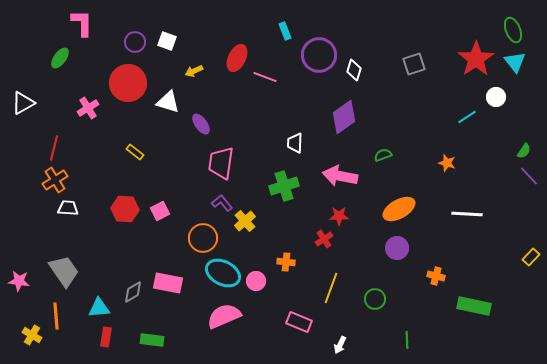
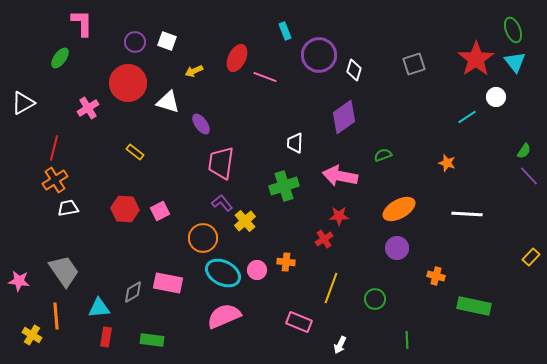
white trapezoid at (68, 208): rotated 15 degrees counterclockwise
pink circle at (256, 281): moved 1 px right, 11 px up
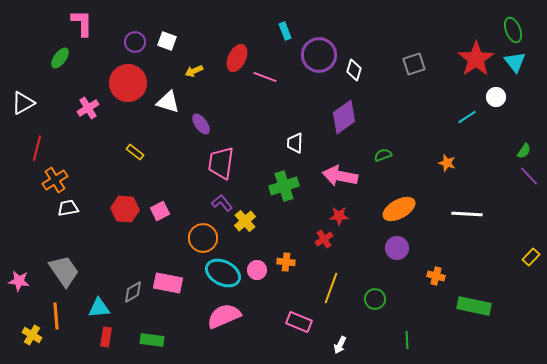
red line at (54, 148): moved 17 px left
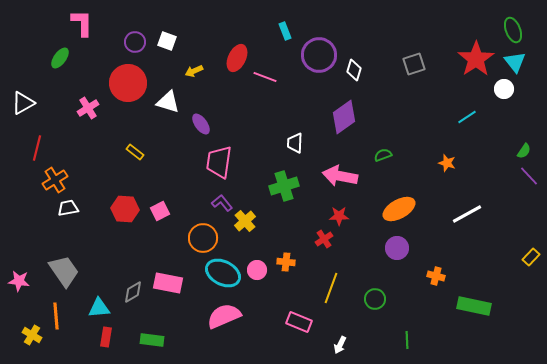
white circle at (496, 97): moved 8 px right, 8 px up
pink trapezoid at (221, 163): moved 2 px left, 1 px up
white line at (467, 214): rotated 32 degrees counterclockwise
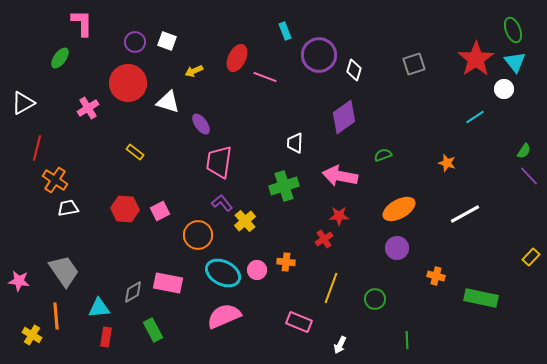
cyan line at (467, 117): moved 8 px right
orange cross at (55, 180): rotated 25 degrees counterclockwise
white line at (467, 214): moved 2 px left
orange circle at (203, 238): moved 5 px left, 3 px up
green rectangle at (474, 306): moved 7 px right, 8 px up
green rectangle at (152, 340): moved 1 px right, 10 px up; rotated 55 degrees clockwise
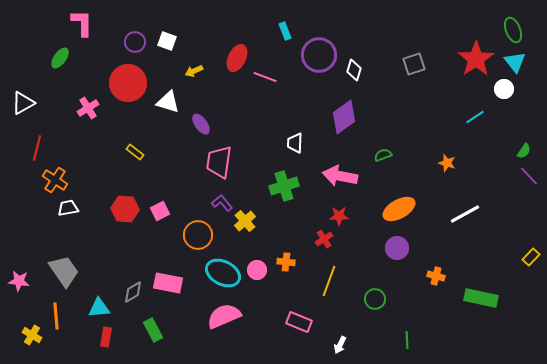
yellow line at (331, 288): moved 2 px left, 7 px up
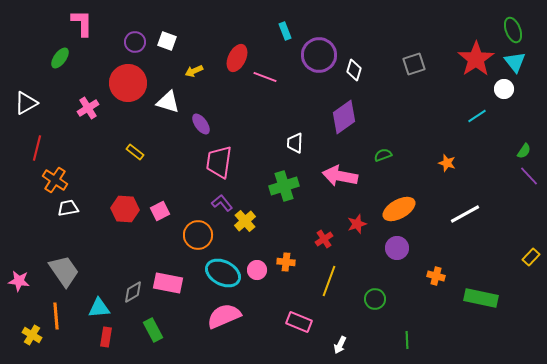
white triangle at (23, 103): moved 3 px right
cyan line at (475, 117): moved 2 px right, 1 px up
red star at (339, 216): moved 18 px right, 8 px down; rotated 18 degrees counterclockwise
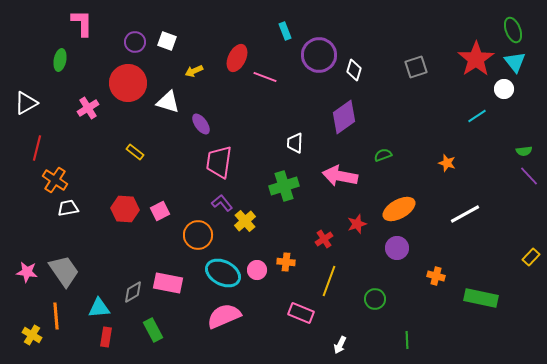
green ellipse at (60, 58): moved 2 px down; rotated 25 degrees counterclockwise
gray square at (414, 64): moved 2 px right, 3 px down
green semicircle at (524, 151): rotated 49 degrees clockwise
pink star at (19, 281): moved 8 px right, 9 px up
pink rectangle at (299, 322): moved 2 px right, 9 px up
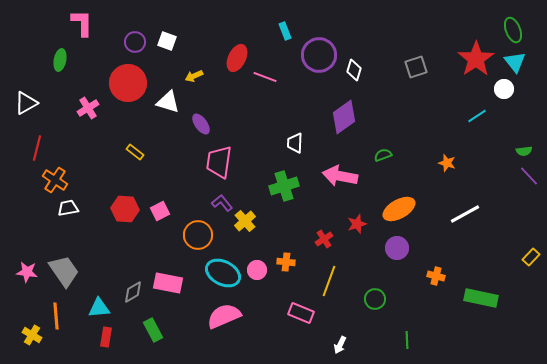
yellow arrow at (194, 71): moved 5 px down
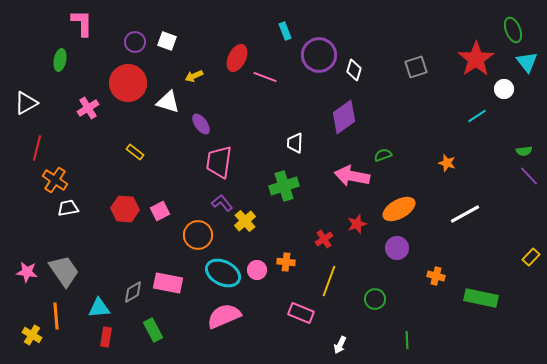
cyan triangle at (515, 62): moved 12 px right
pink arrow at (340, 176): moved 12 px right
